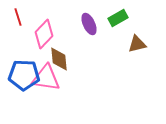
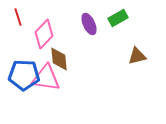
brown triangle: moved 12 px down
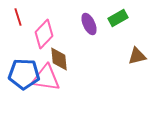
blue pentagon: moved 1 px up
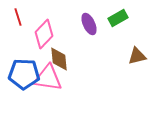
pink triangle: moved 2 px right
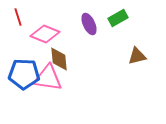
pink diamond: moved 1 px right; rotated 68 degrees clockwise
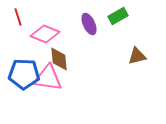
green rectangle: moved 2 px up
